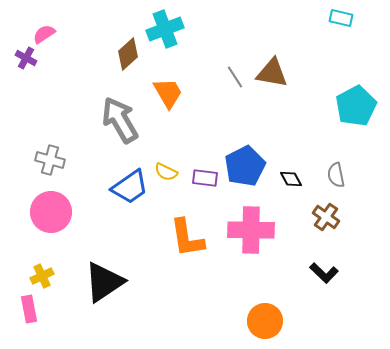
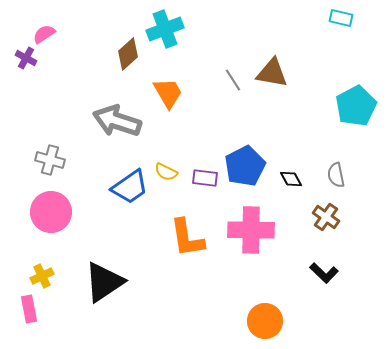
gray line: moved 2 px left, 3 px down
gray arrow: moved 3 px left, 1 px down; rotated 42 degrees counterclockwise
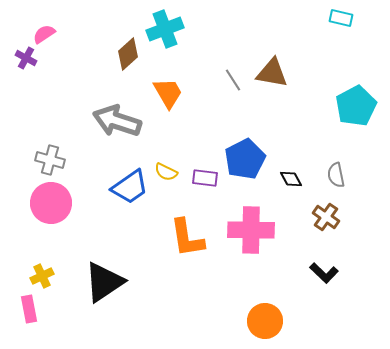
blue pentagon: moved 7 px up
pink circle: moved 9 px up
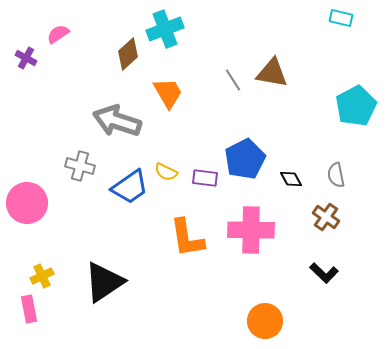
pink semicircle: moved 14 px right
gray cross: moved 30 px right, 6 px down
pink circle: moved 24 px left
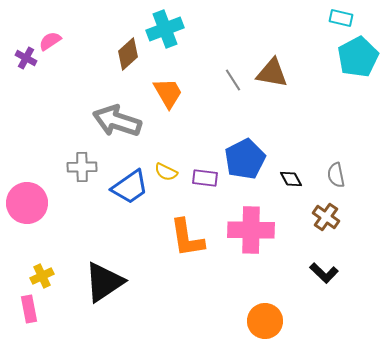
pink semicircle: moved 8 px left, 7 px down
cyan pentagon: moved 2 px right, 49 px up
gray cross: moved 2 px right, 1 px down; rotated 16 degrees counterclockwise
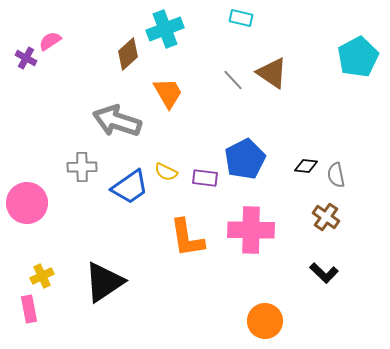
cyan rectangle: moved 100 px left
brown triangle: rotated 24 degrees clockwise
gray line: rotated 10 degrees counterclockwise
black diamond: moved 15 px right, 13 px up; rotated 55 degrees counterclockwise
